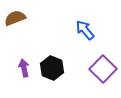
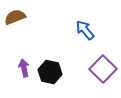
brown semicircle: moved 1 px up
black hexagon: moved 2 px left, 4 px down; rotated 10 degrees counterclockwise
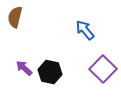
brown semicircle: rotated 55 degrees counterclockwise
purple arrow: rotated 36 degrees counterclockwise
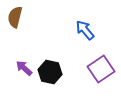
purple square: moved 2 px left; rotated 12 degrees clockwise
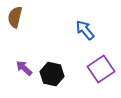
black hexagon: moved 2 px right, 2 px down
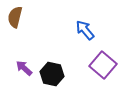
purple square: moved 2 px right, 4 px up; rotated 16 degrees counterclockwise
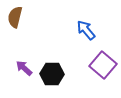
blue arrow: moved 1 px right
black hexagon: rotated 10 degrees counterclockwise
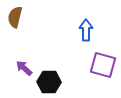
blue arrow: rotated 40 degrees clockwise
purple square: rotated 24 degrees counterclockwise
black hexagon: moved 3 px left, 8 px down
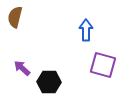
purple arrow: moved 2 px left
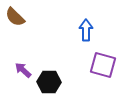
brown semicircle: rotated 60 degrees counterclockwise
purple arrow: moved 1 px right, 2 px down
